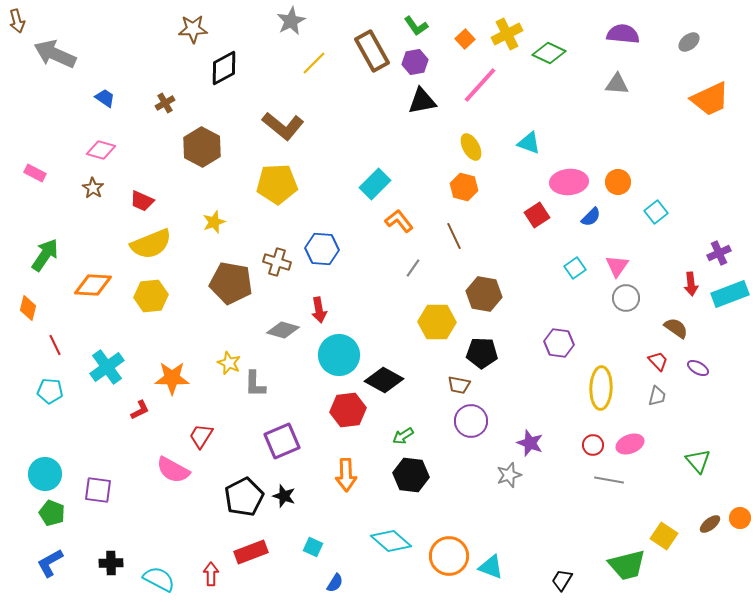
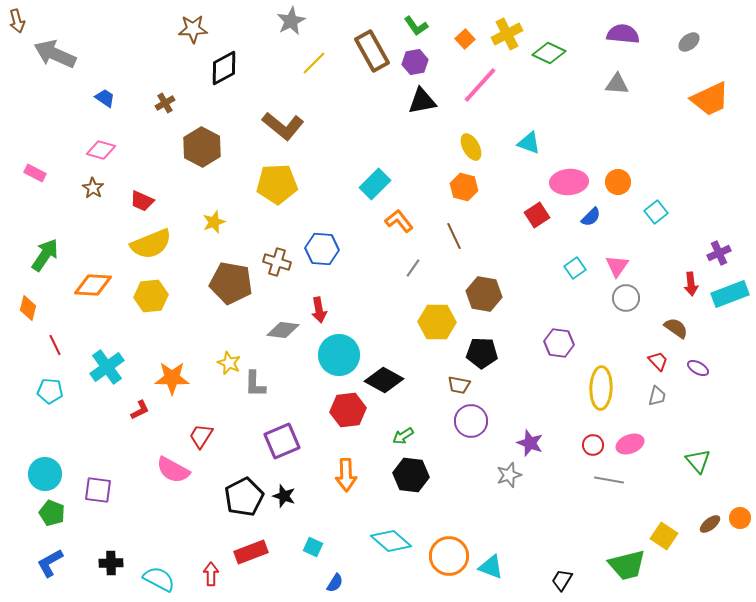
gray diamond at (283, 330): rotated 8 degrees counterclockwise
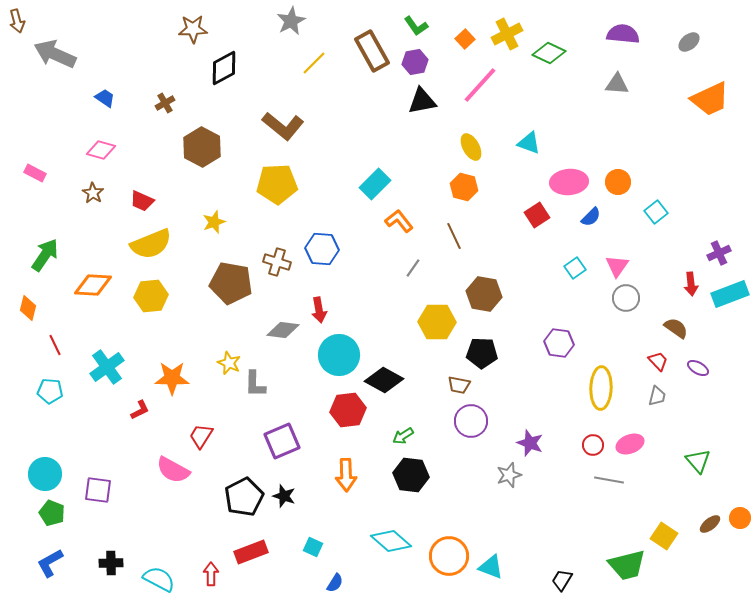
brown star at (93, 188): moved 5 px down
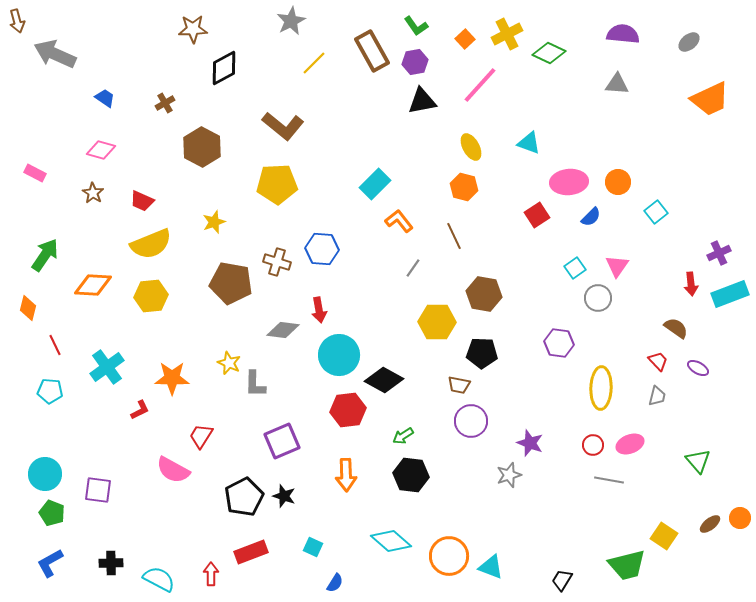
gray circle at (626, 298): moved 28 px left
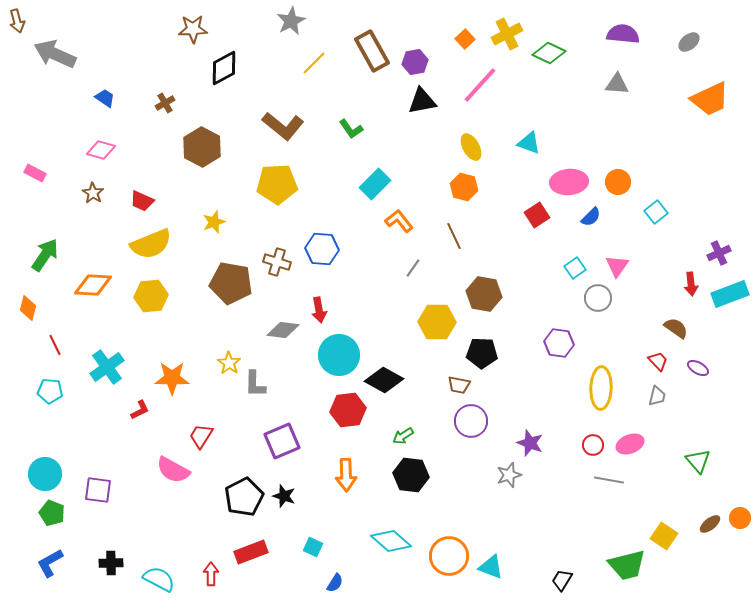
green L-shape at (416, 26): moved 65 px left, 103 px down
yellow star at (229, 363): rotated 10 degrees clockwise
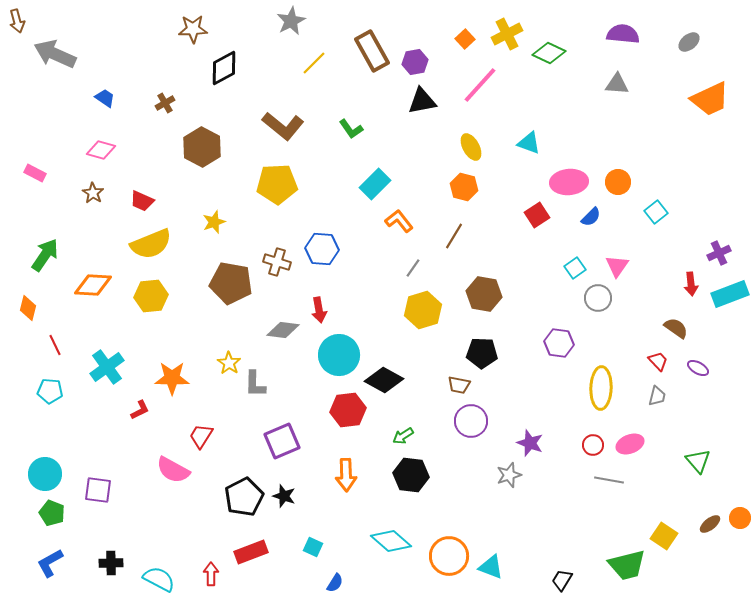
brown line at (454, 236): rotated 56 degrees clockwise
yellow hexagon at (437, 322): moved 14 px left, 12 px up; rotated 18 degrees counterclockwise
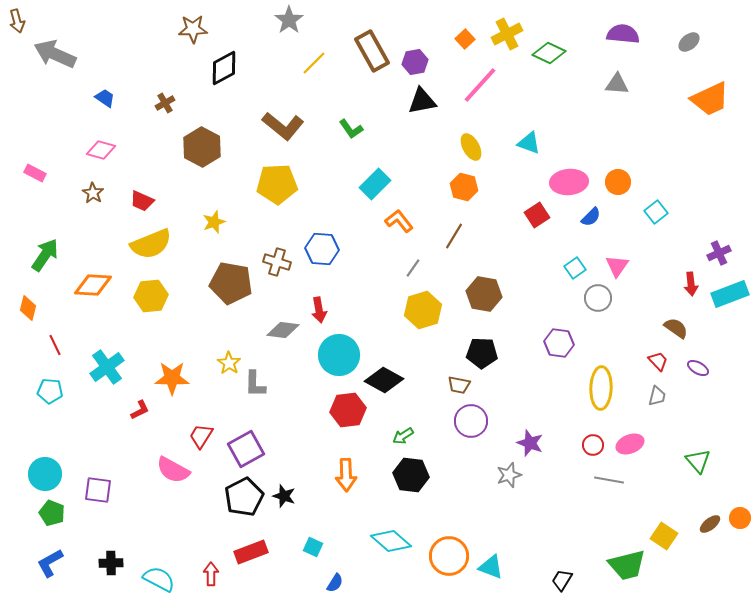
gray star at (291, 21): moved 2 px left, 1 px up; rotated 8 degrees counterclockwise
purple square at (282, 441): moved 36 px left, 8 px down; rotated 6 degrees counterclockwise
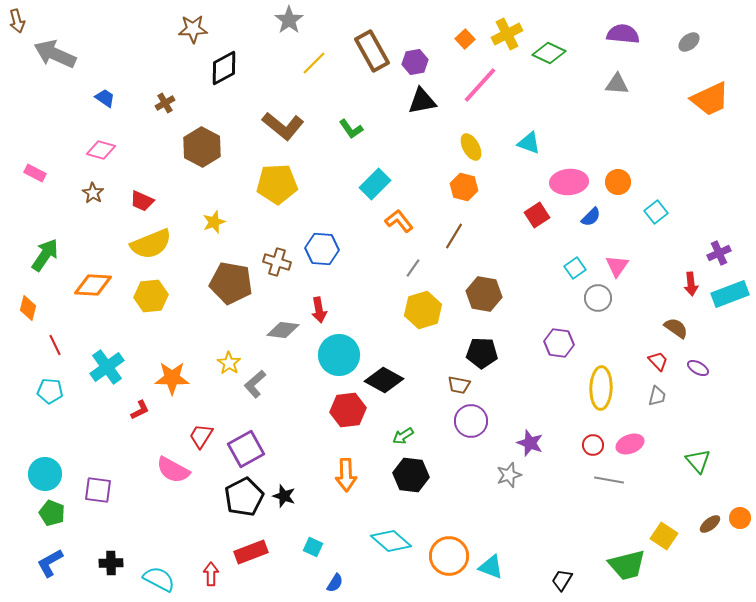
gray L-shape at (255, 384): rotated 48 degrees clockwise
